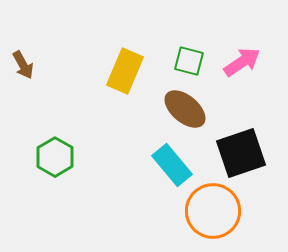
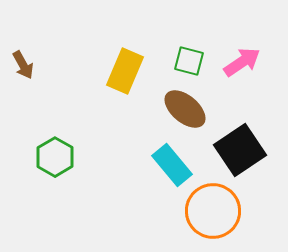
black square: moved 1 px left, 3 px up; rotated 15 degrees counterclockwise
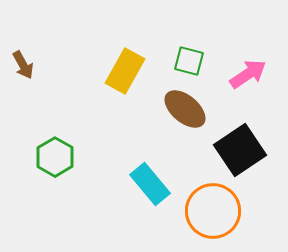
pink arrow: moved 6 px right, 12 px down
yellow rectangle: rotated 6 degrees clockwise
cyan rectangle: moved 22 px left, 19 px down
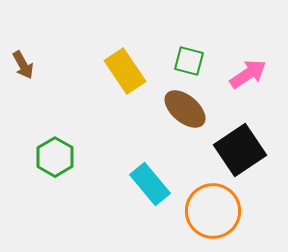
yellow rectangle: rotated 63 degrees counterclockwise
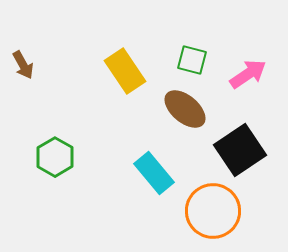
green square: moved 3 px right, 1 px up
cyan rectangle: moved 4 px right, 11 px up
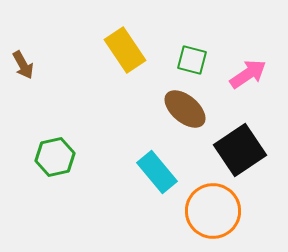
yellow rectangle: moved 21 px up
green hexagon: rotated 18 degrees clockwise
cyan rectangle: moved 3 px right, 1 px up
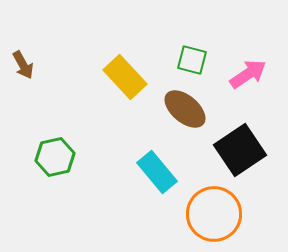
yellow rectangle: moved 27 px down; rotated 9 degrees counterclockwise
orange circle: moved 1 px right, 3 px down
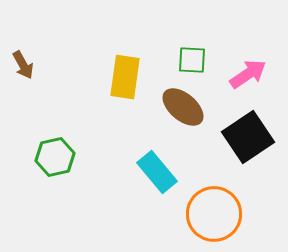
green square: rotated 12 degrees counterclockwise
yellow rectangle: rotated 51 degrees clockwise
brown ellipse: moved 2 px left, 2 px up
black square: moved 8 px right, 13 px up
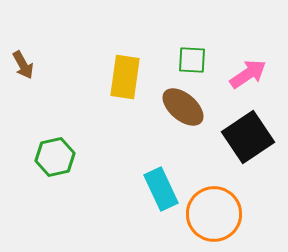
cyan rectangle: moved 4 px right, 17 px down; rotated 15 degrees clockwise
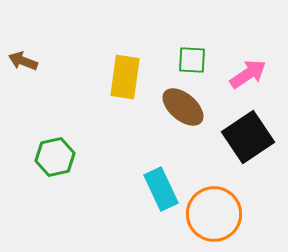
brown arrow: moved 4 px up; rotated 140 degrees clockwise
